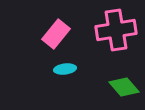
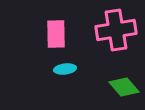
pink rectangle: rotated 40 degrees counterclockwise
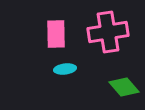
pink cross: moved 8 px left, 2 px down
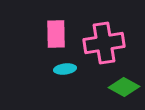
pink cross: moved 4 px left, 11 px down
green diamond: rotated 20 degrees counterclockwise
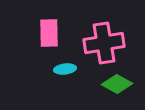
pink rectangle: moved 7 px left, 1 px up
green diamond: moved 7 px left, 3 px up
